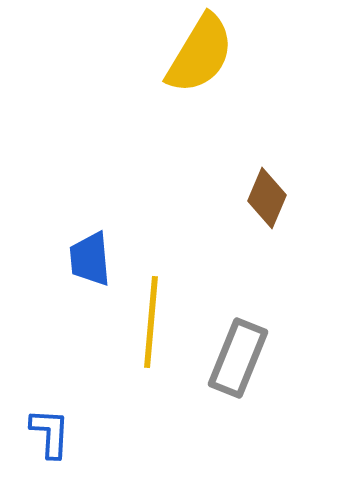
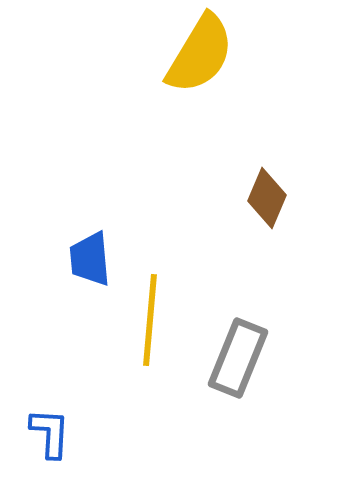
yellow line: moved 1 px left, 2 px up
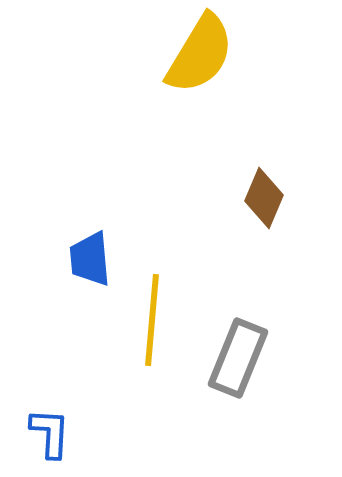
brown diamond: moved 3 px left
yellow line: moved 2 px right
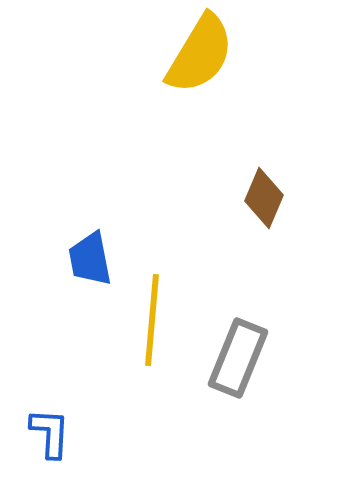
blue trapezoid: rotated 6 degrees counterclockwise
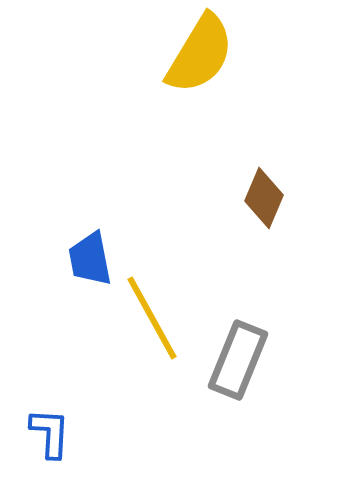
yellow line: moved 2 px up; rotated 34 degrees counterclockwise
gray rectangle: moved 2 px down
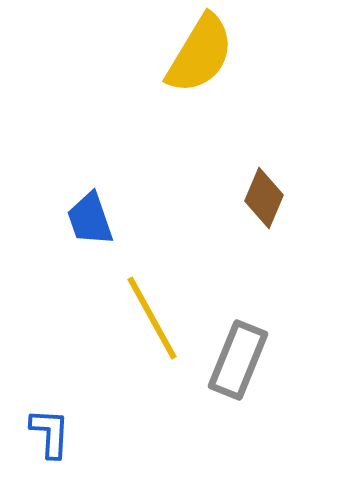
blue trapezoid: moved 40 px up; rotated 8 degrees counterclockwise
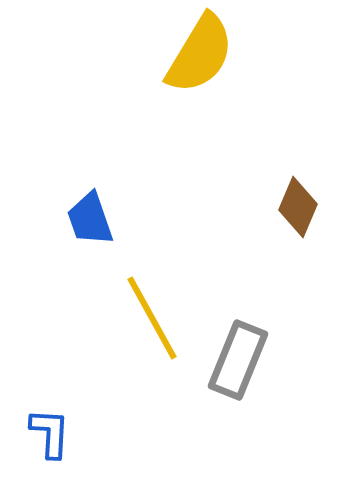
brown diamond: moved 34 px right, 9 px down
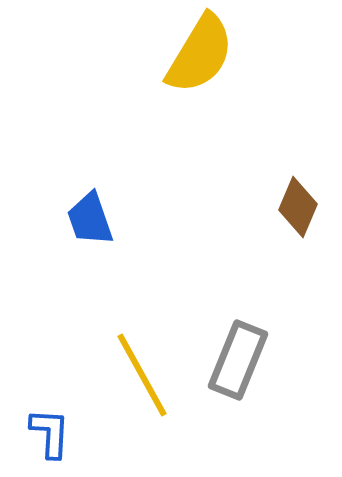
yellow line: moved 10 px left, 57 px down
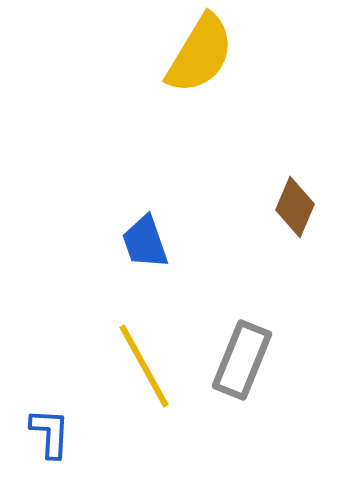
brown diamond: moved 3 px left
blue trapezoid: moved 55 px right, 23 px down
gray rectangle: moved 4 px right
yellow line: moved 2 px right, 9 px up
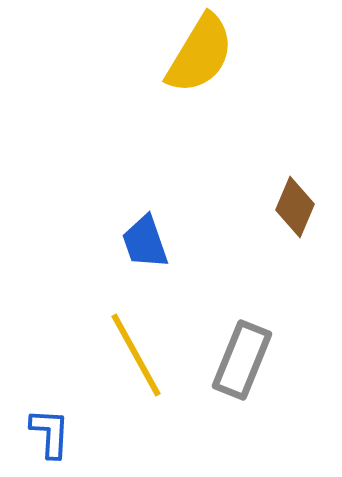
yellow line: moved 8 px left, 11 px up
